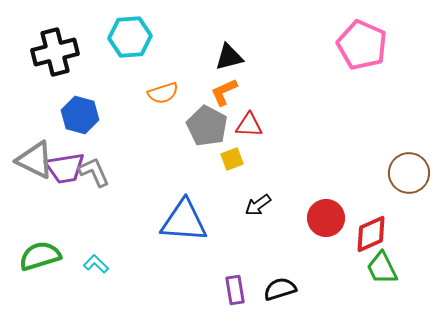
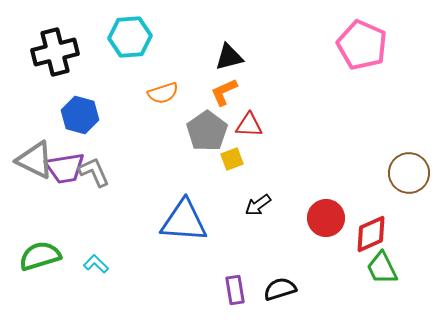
gray pentagon: moved 5 px down; rotated 9 degrees clockwise
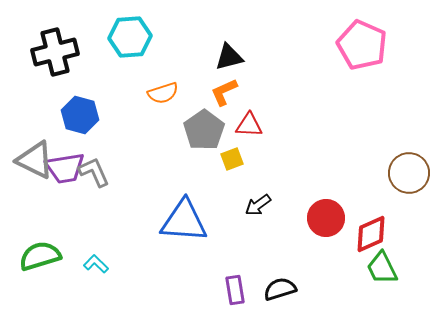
gray pentagon: moved 3 px left, 1 px up
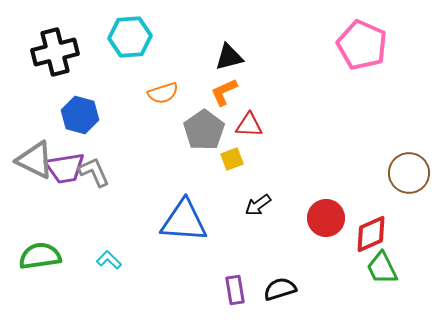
green semicircle: rotated 9 degrees clockwise
cyan L-shape: moved 13 px right, 4 px up
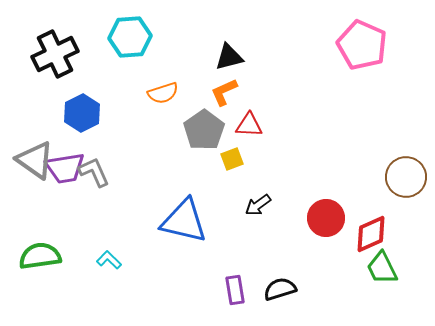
black cross: moved 2 px down; rotated 12 degrees counterclockwise
blue hexagon: moved 2 px right, 2 px up; rotated 18 degrees clockwise
gray triangle: rotated 9 degrees clockwise
brown circle: moved 3 px left, 4 px down
blue triangle: rotated 9 degrees clockwise
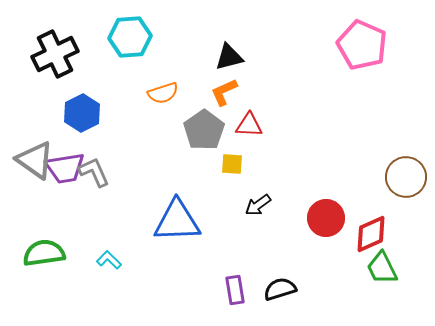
yellow square: moved 5 px down; rotated 25 degrees clockwise
blue triangle: moved 7 px left; rotated 15 degrees counterclockwise
green semicircle: moved 4 px right, 3 px up
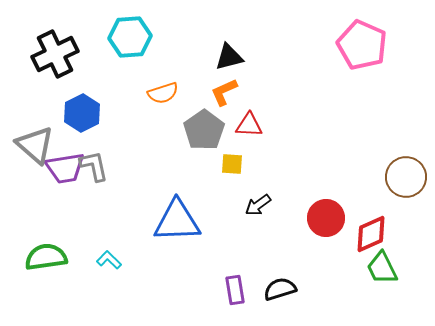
gray triangle: moved 15 px up; rotated 6 degrees clockwise
gray L-shape: moved 6 px up; rotated 12 degrees clockwise
green semicircle: moved 2 px right, 4 px down
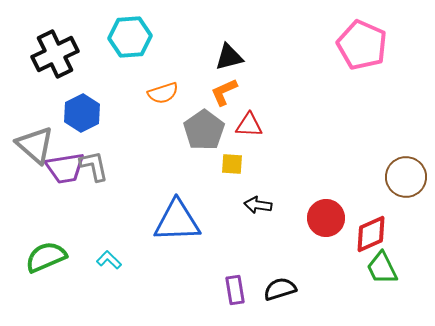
black arrow: rotated 44 degrees clockwise
green semicircle: rotated 15 degrees counterclockwise
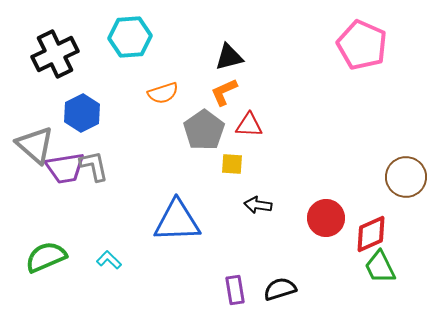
green trapezoid: moved 2 px left, 1 px up
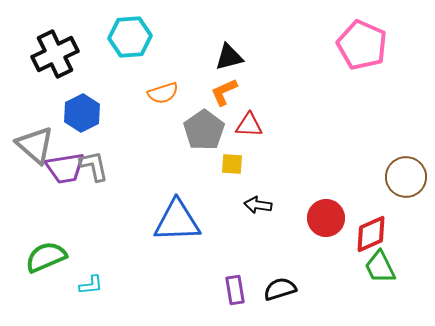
cyan L-shape: moved 18 px left, 25 px down; rotated 130 degrees clockwise
